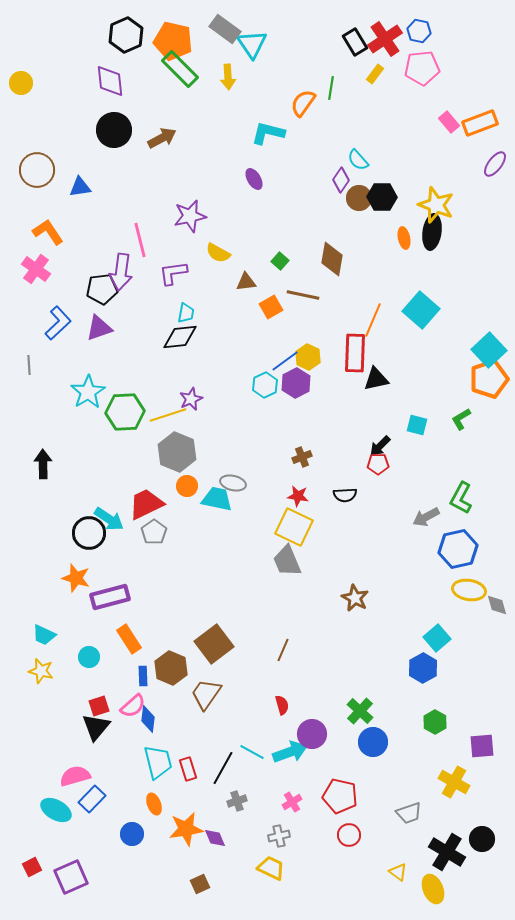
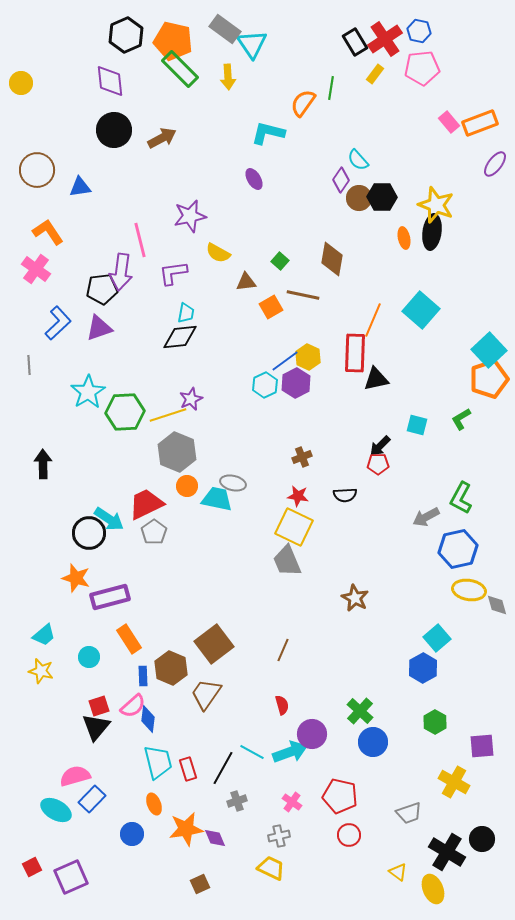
cyan trapezoid at (44, 635): rotated 65 degrees counterclockwise
pink cross at (292, 802): rotated 24 degrees counterclockwise
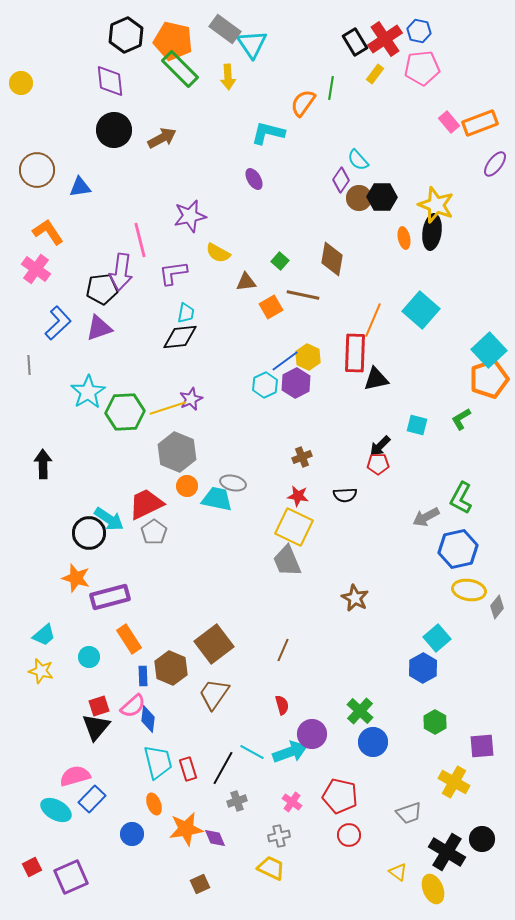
yellow line at (168, 415): moved 7 px up
gray diamond at (497, 605): moved 2 px down; rotated 55 degrees clockwise
brown trapezoid at (206, 694): moved 8 px right
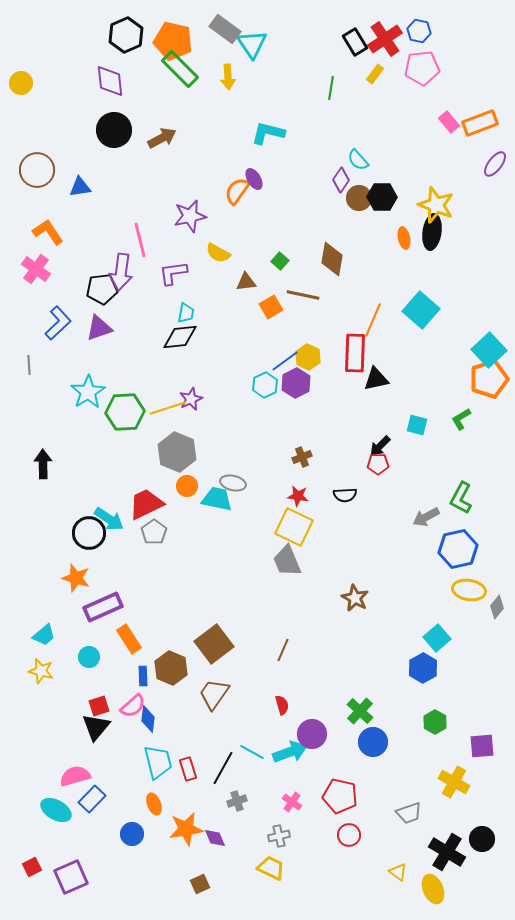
orange semicircle at (303, 103): moved 66 px left, 88 px down
purple rectangle at (110, 597): moved 7 px left, 10 px down; rotated 9 degrees counterclockwise
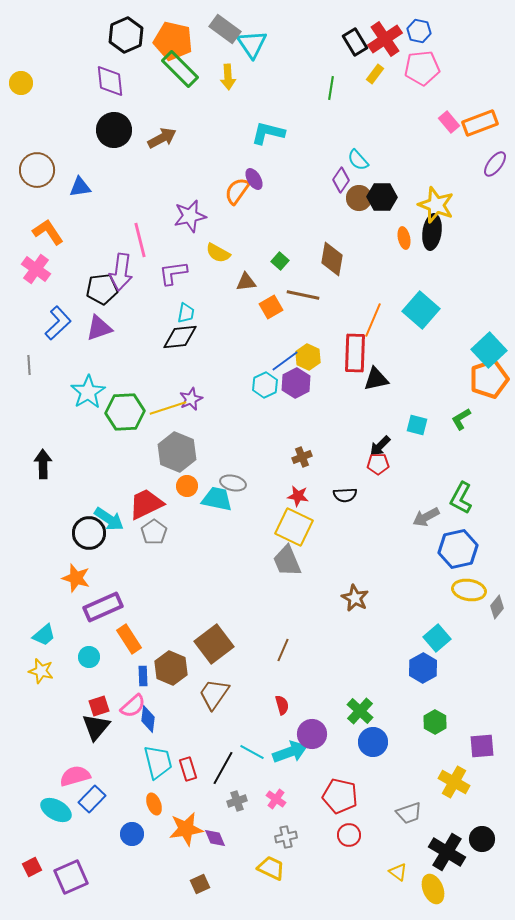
pink cross at (292, 802): moved 16 px left, 3 px up
gray cross at (279, 836): moved 7 px right, 1 px down
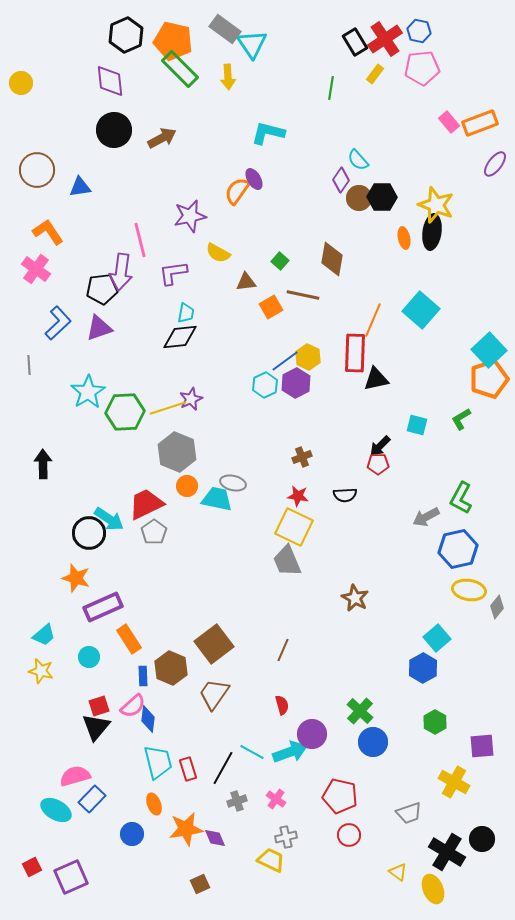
yellow trapezoid at (271, 868): moved 8 px up
